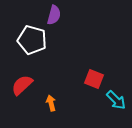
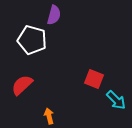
orange arrow: moved 2 px left, 13 px down
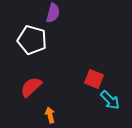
purple semicircle: moved 1 px left, 2 px up
red semicircle: moved 9 px right, 2 px down
cyan arrow: moved 6 px left
orange arrow: moved 1 px right, 1 px up
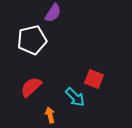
purple semicircle: rotated 18 degrees clockwise
white pentagon: rotated 28 degrees counterclockwise
cyan arrow: moved 35 px left, 3 px up
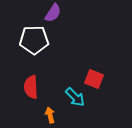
white pentagon: moved 2 px right; rotated 12 degrees clockwise
red semicircle: rotated 50 degrees counterclockwise
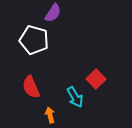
white pentagon: rotated 16 degrees clockwise
red square: moved 2 px right; rotated 24 degrees clockwise
red semicircle: rotated 20 degrees counterclockwise
cyan arrow: rotated 15 degrees clockwise
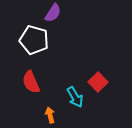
red square: moved 2 px right, 3 px down
red semicircle: moved 5 px up
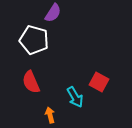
red square: moved 1 px right; rotated 18 degrees counterclockwise
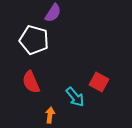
cyan arrow: rotated 10 degrees counterclockwise
orange arrow: rotated 21 degrees clockwise
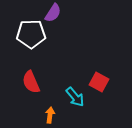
white pentagon: moved 3 px left, 6 px up; rotated 16 degrees counterclockwise
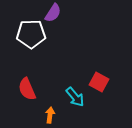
red semicircle: moved 4 px left, 7 px down
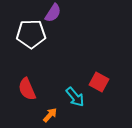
orange arrow: rotated 35 degrees clockwise
